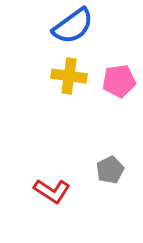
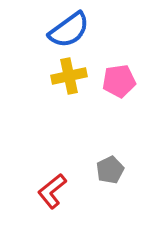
blue semicircle: moved 4 px left, 4 px down
yellow cross: rotated 20 degrees counterclockwise
red L-shape: rotated 108 degrees clockwise
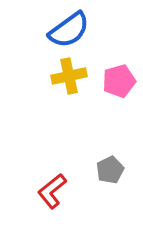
pink pentagon: rotated 8 degrees counterclockwise
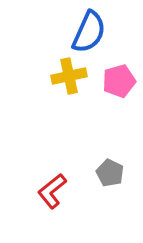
blue semicircle: moved 20 px right, 2 px down; rotated 30 degrees counterclockwise
gray pentagon: moved 3 px down; rotated 20 degrees counterclockwise
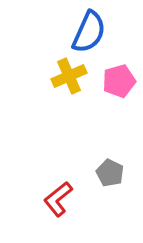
yellow cross: rotated 12 degrees counterclockwise
red L-shape: moved 6 px right, 8 px down
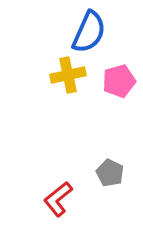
yellow cross: moved 1 px left, 1 px up; rotated 12 degrees clockwise
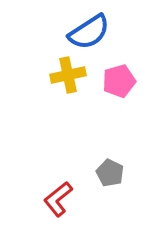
blue semicircle: rotated 33 degrees clockwise
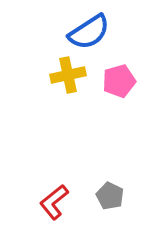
gray pentagon: moved 23 px down
red L-shape: moved 4 px left, 3 px down
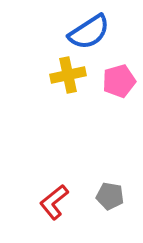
gray pentagon: rotated 16 degrees counterclockwise
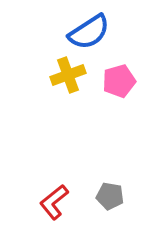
yellow cross: rotated 8 degrees counterclockwise
